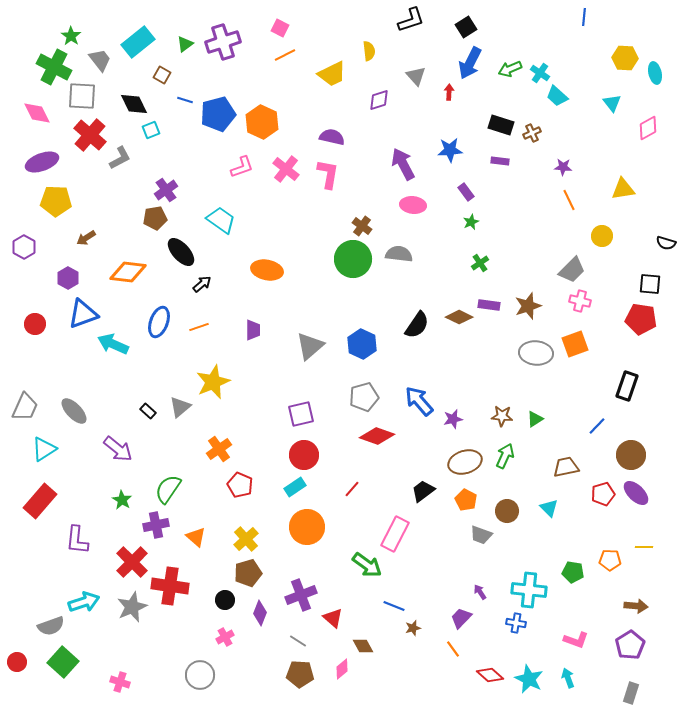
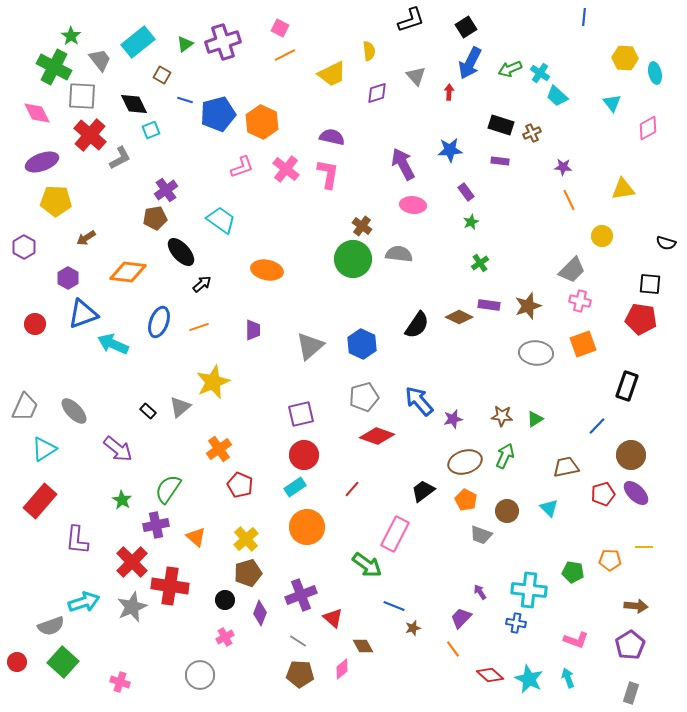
purple diamond at (379, 100): moved 2 px left, 7 px up
orange square at (575, 344): moved 8 px right
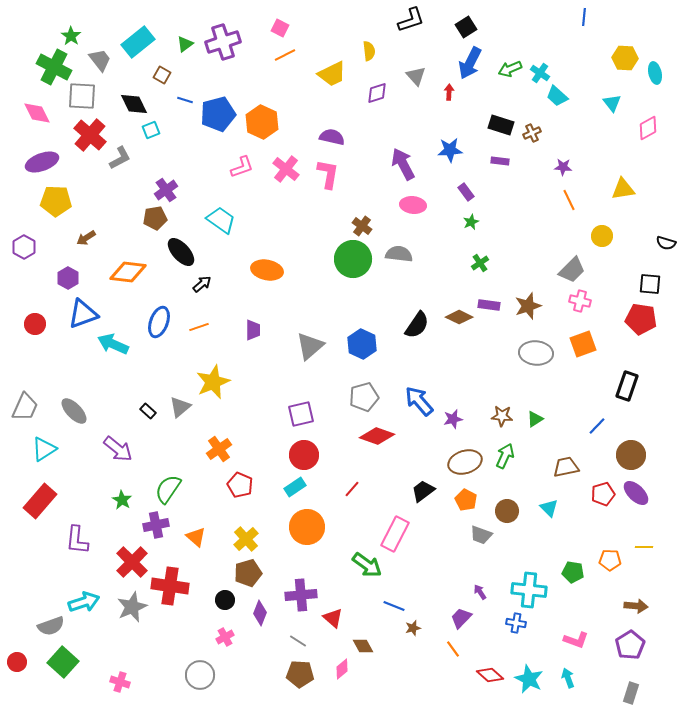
purple cross at (301, 595): rotated 16 degrees clockwise
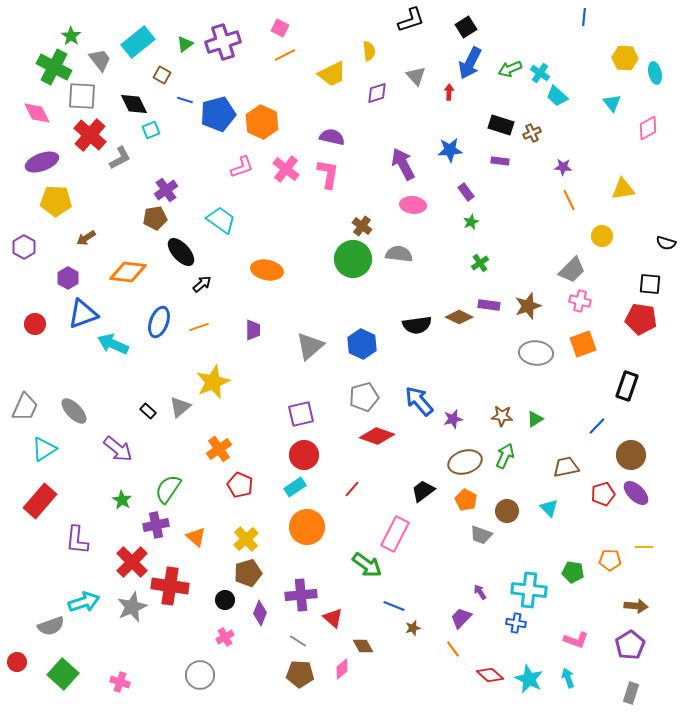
black semicircle at (417, 325): rotated 48 degrees clockwise
green square at (63, 662): moved 12 px down
